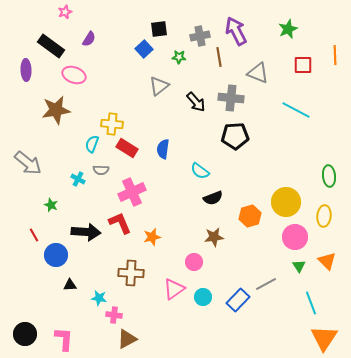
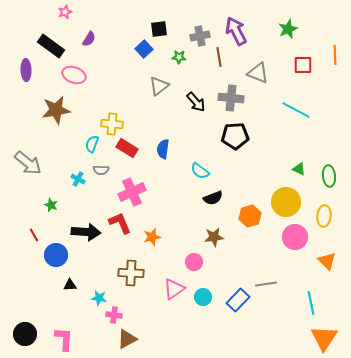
green triangle at (299, 266): moved 97 px up; rotated 32 degrees counterclockwise
gray line at (266, 284): rotated 20 degrees clockwise
cyan line at (311, 303): rotated 10 degrees clockwise
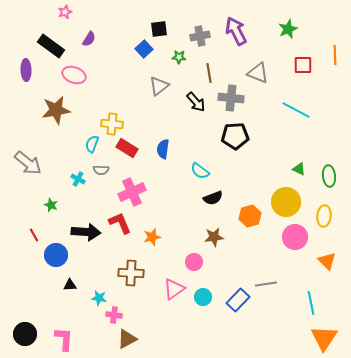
brown line at (219, 57): moved 10 px left, 16 px down
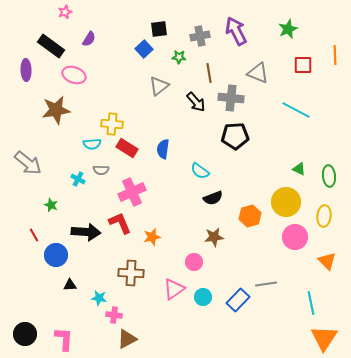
cyan semicircle at (92, 144): rotated 114 degrees counterclockwise
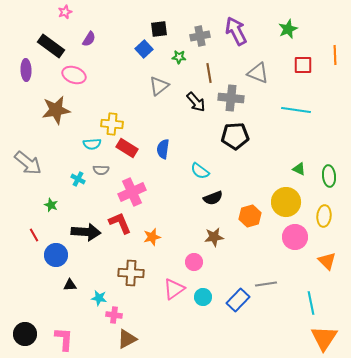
cyan line at (296, 110): rotated 20 degrees counterclockwise
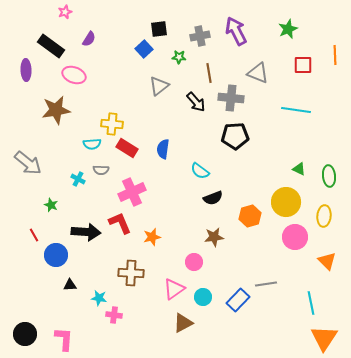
brown triangle at (127, 339): moved 56 px right, 16 px up
